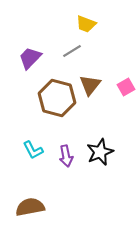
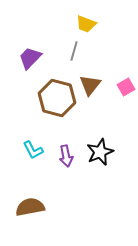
gray line: moved 2 px right; rotated 42 degrees counterclockwise
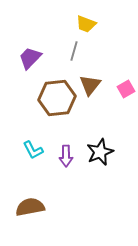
pink square: moved 2 px down
brown hexagon: rotated 21 degrees counterclockwise
purple arrow: rotated 10 degrees clockwise
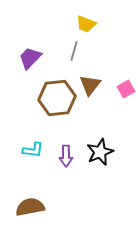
cyan L-shape: rotated 55 degrees counterclockwise
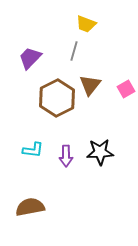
brown hexagon: rotated 21 degrees counterclockwise
black star: rotated 20 degrees clockwise
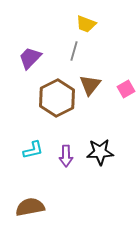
cyan L-shape: rotated 20 degrees counterclockwise
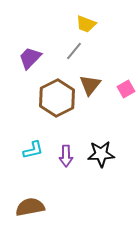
gray line: rotated 24 degrees clockwise
black star: moved 1 px right, 2 px down
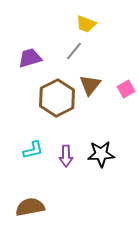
purple trapezoid: rotated 30 degrees clockwise
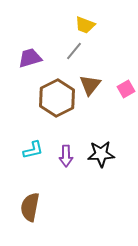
yellow trapezoid: moved 1 px left, 1 px down
brown semicircle: rotated 68 degrees counterclockwise
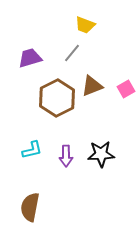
gray line: moved 2 px left, 2 px down
brown triangle: moved 2 px right, 1 px down; rotated 30 degrees clockwise
cyan L-shape: moved 1 px left
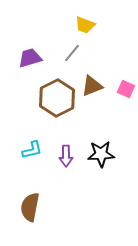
pink square: rotated 36 degrees counterclockwise
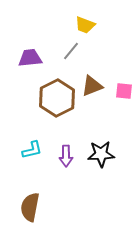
gray line: moved 1 px left, 2 px up
purple trapezoid: rotated 10 degrees clockwise
pink square: moved 2 px left, 2 px down; rotated 18 degrees counterclockwise
